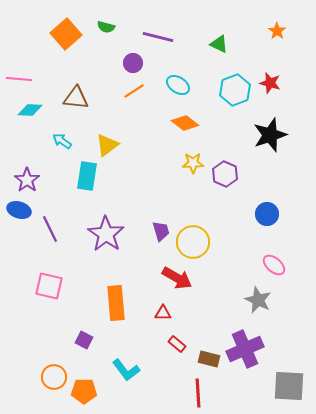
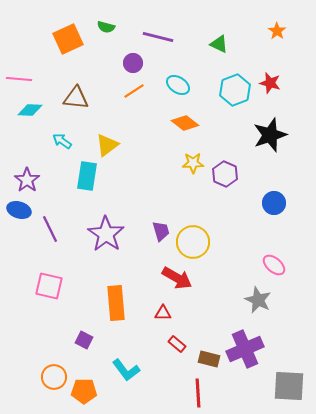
orange square at (66, 34): moved 2 px right, 5 px down; rotated 16 degrees clockwise
blue circle at (267, 214): moved 7 px right, 11 px up
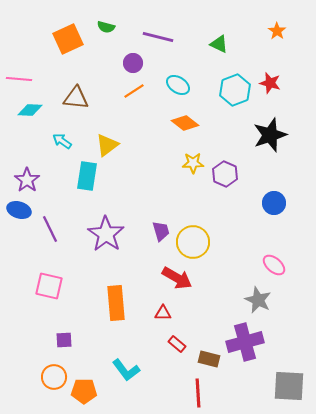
purple square at (84, 340): moved 20 px left; rotated 30 degrees counterclockwise
purple cross at (245, 349): moved 7 px up; rotated 9 degrees clockwise
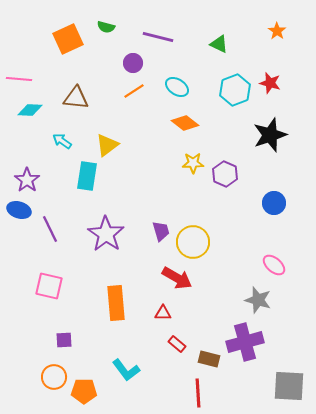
cyan ellipse at (178, 85): moved 1 px left, 2 px down
gray star at (258, 300): rotated 8 degrees counterclockwise
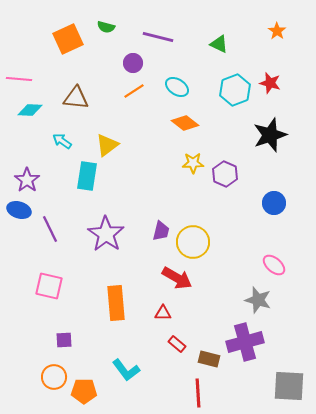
purple trapezoid at (161, 231): rotated 30 degrees clockwise
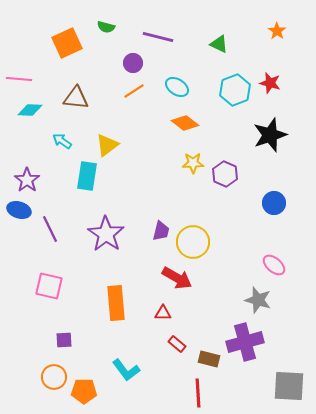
orange square at (68, 39): moved 1 px left, 4 px down
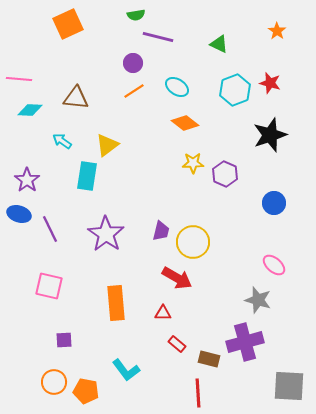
green semicircle at (106, 27): moved 30 px right, 12 px up; rotated 24 degrees counterclockwise
orange square at (67, 43): moved 1 px right, 19 px up
blue ellipse at (19, 210): moved 4 px down
orange circle at (54, 377): moved 5 px down
orange pentagon at (84, 391): moved 2 px right; rotated 10 degrees clockwise
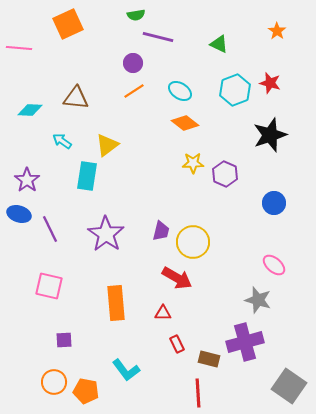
pink line at (19, 79): moved 31 px up
cyan ellipse at (177, 87): moved 3 px right, 4 px down
red rectangle at (177, 344): rotated 24 degrees clockwise
gray square at (289, 386): rotated 32 degrees clockwise
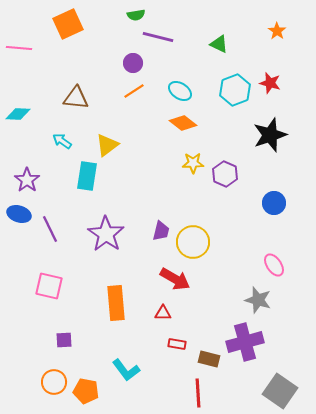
cyan diamond at (30, 110): moved 12 px left, 4 px down
orange diamond at (185, 123): moved 2 px left
pink ellipse at (274, 265): rotated 15 degrees clockwise
red arrow at (177, 278): moved 2 px left, 1 px down
red rectangle at (177, 344): rotated 54 degrees counterclockwise
gray square at (289, 386): moved 9 px left, 5 px down
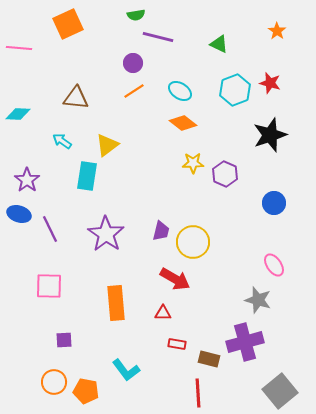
pink square at (49, 286): rotated 12 degrees counterclockwise
gray square at (280, 391): rotated 16 degrees clockwise
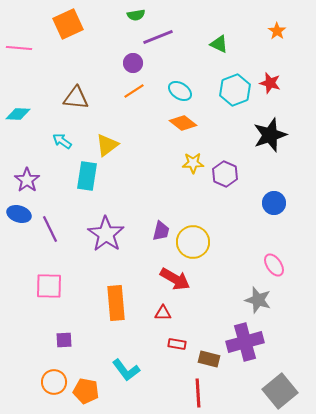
purple line at (158, 37): rotated 36 degrees counterclockwise
